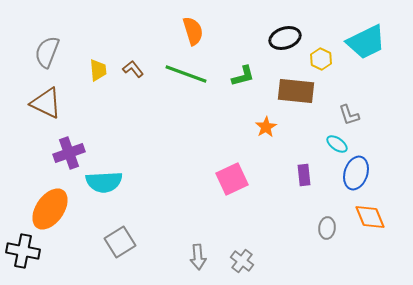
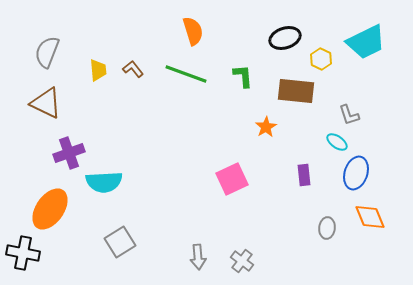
green L-shape: rotated 80 degrees counterclockwise
cyan ellipse: moved 2 px up
black cross: moved 2 px down
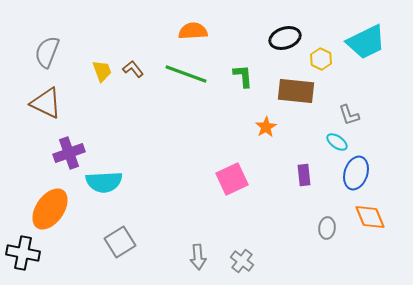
orange semicircle: rotated 76 degrees counterclockwise
yellow trapezoid: moved 4 px right, 1 px down; rotated 15 degrees counterclockwise
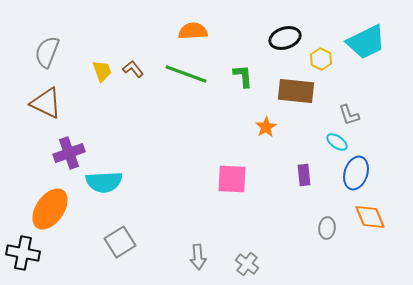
pink square: rotated 28 degrees clockwise
gray cross: moved 5 px right, 3 px down
